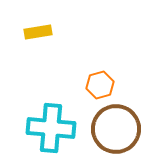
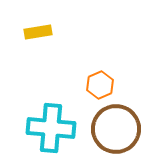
orange hexagon: rotated 8 degrees counterclockwise
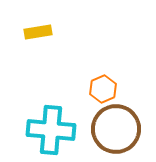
orange hexagon: moved 3 px right, 4 px down
cyan cross: moved 2 px down
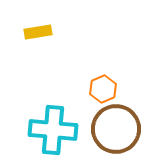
cyan cross: moved 2 px right
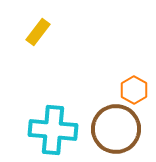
yellow rectangle: rotated 44 degrees counterclockwise
orange hexagon: moved 31 px right, 1 px down; rotated 8 degrees counterclockwise
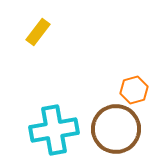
orange hexagon: rotated 16 degrees clockwise
cyan cross: moved 1 px right; rotated 15 degrees counterclockwise
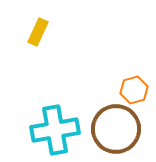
yellow rectangle: rotated 12 degrees counterclockwise
cyan cross: moved 1 px right
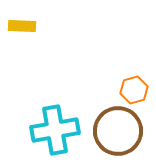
yellow rectangle: moved 16 px left, 6 px up; rotated 68 degrees clockwise
brown circle: moved 2 px right, 2 px down
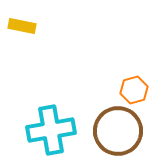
yellow rectangle: rotated 8 degrees clockwise
cyan cross: moved 4 px left
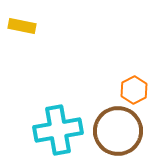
orange hexagon: rotated 12 degrees counterclockwise
cyan cross: moved 7 px right
